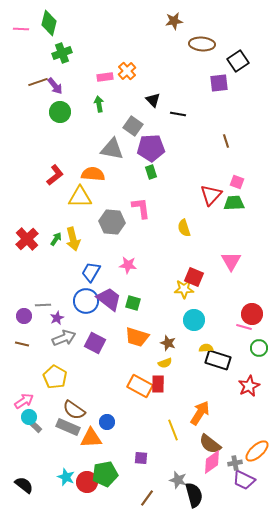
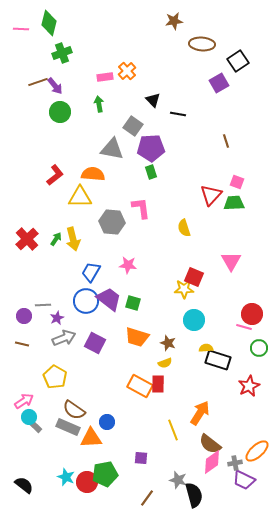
purple square at (219, 83): rotated 24 degrees counterclockwise
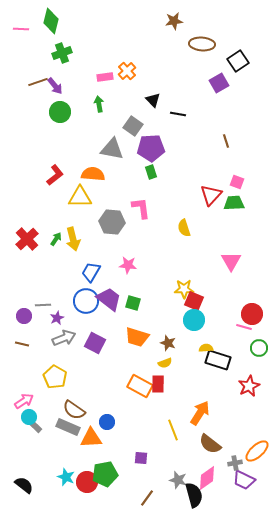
green diamond at (49, 23): moved 2 px right, 2 px up
red square at (194, 277): moved 24 px down
pink diamond at (212, 462): moved 5 px left, 16 px down
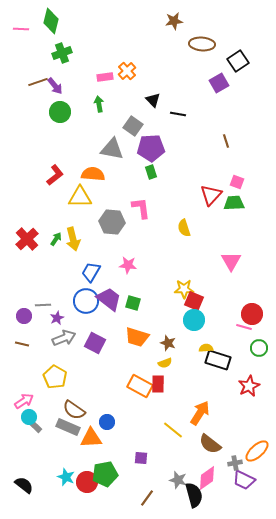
yellow line at (173, 430): rotated 30 degrees counterclockwise
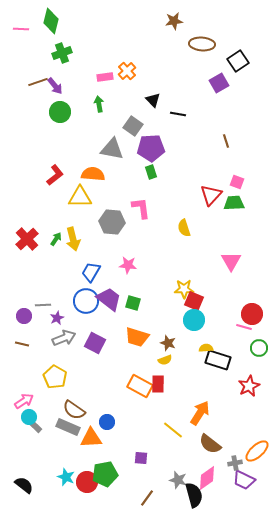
yellow semicircle at (165, 363): moved 3 px up
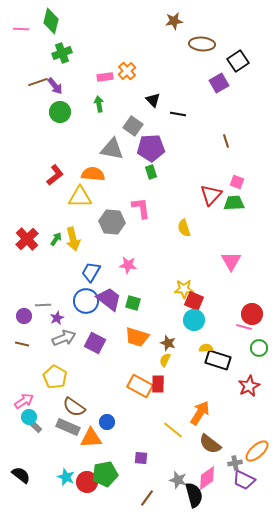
yellow semicircle at (165, 360): rotated 136 degrees clockwise
brown semicircle at (74, 410): moved 3 px up
black semicircle at (24, 485): moved 3 px left, 10 px up
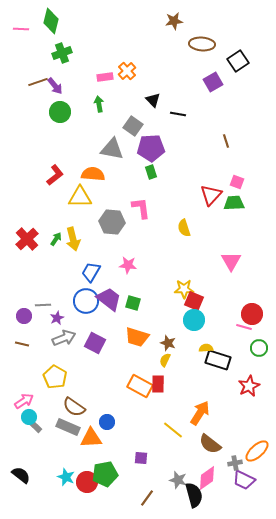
purple square at (219, 83): moved 6 px left, 1 px up
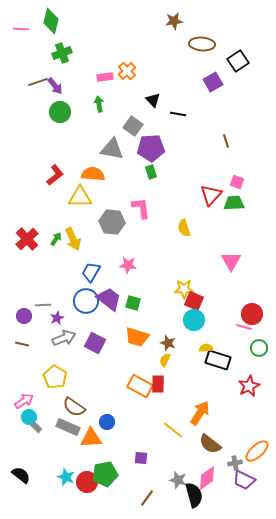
yellow arrow at (73, 239): rotated 10 degrees counterclockwise
